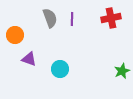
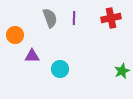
purple line: moved 2 px right, 1 px up
purple triangle: moved 3 px right, 3 px up; rotated 21 degrees counterclockwise
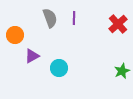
red cross: moved 7 px right, 6 px down; rotated 30 degrees counterclockwise
purple triangle: rotated 28 degrees counterclockwise
cyan circle: moved 1 px left, 1 px up
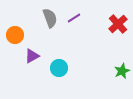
purple line: rotated 56 degrees clockwise
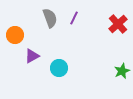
purple line: rotated 32 degrees counterclockwise
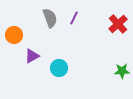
orange circle: moved 1 px left
green star: rotated 21 degrees clockwise
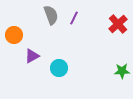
gray semicircle: moved 1 px right, 3 px up
